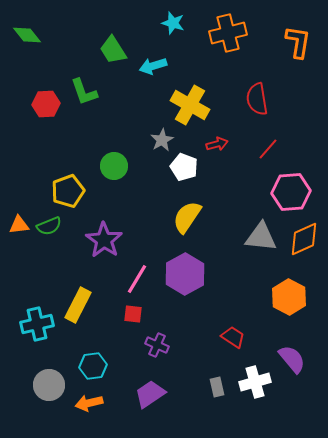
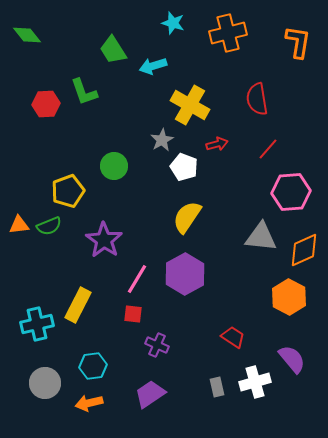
orange diamond: moved 11 px down
gray circle: moved 4 px left, 2 px up
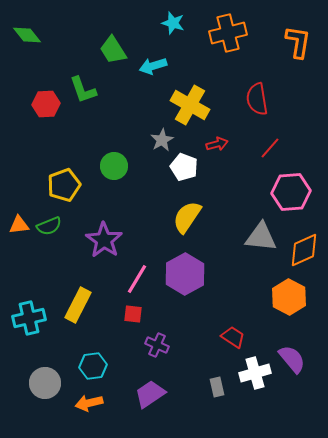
green L-shape: moved 1 px left, 2 px up
red line: moved 2 px right, 1 px up
yellow pentagon: moved 4 px left, 6 px up
cyan cross: moved 8 px left, 6 px up
white cross: moved 9 px up
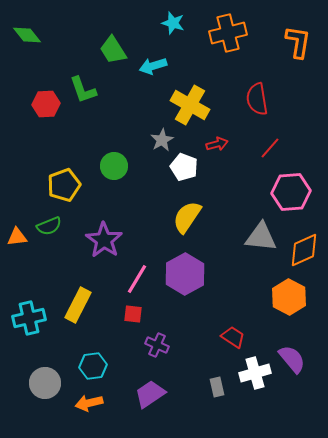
orange triangle: moved 2 px left, 12 px down
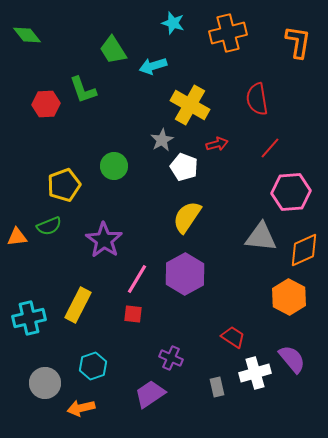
purple cross: moved 14 px right, 13 px down
cyan hexagon: rotated 12 degrees counterclockwise
orange arrow: moved 8 px left, 5 px down
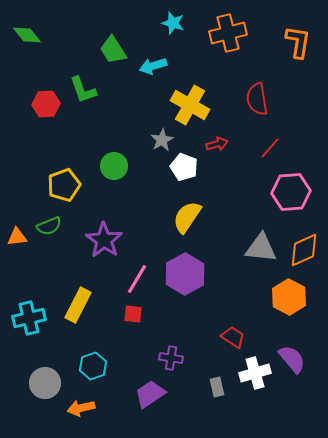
gray triangle: moved 11 px down
purple cross: rotated 15 degrees counterclockwise
